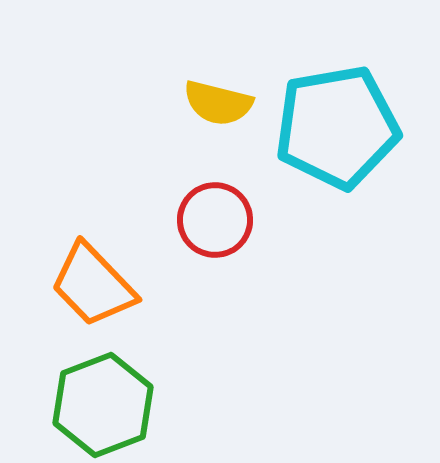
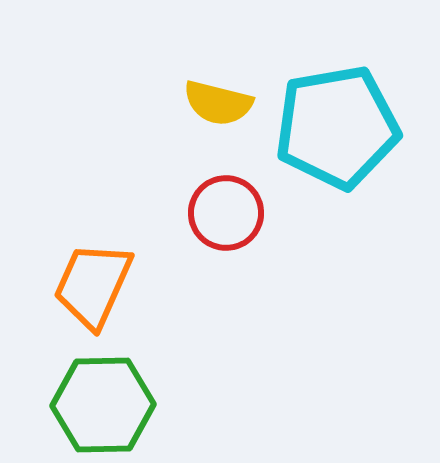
red circle: moved 11 px right, 7 px up
orange trapezoid: rotated 68 degrees clockwise
green hexagon: rotated 20 degrees clockwise
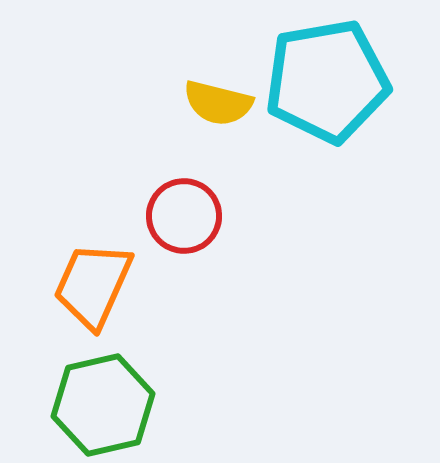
cyan pentagon: moved 10 px left, 46 px up
red circle: moved 42 px left, 3 px down
green hexagon: rotated 12 degrees counterclockwise
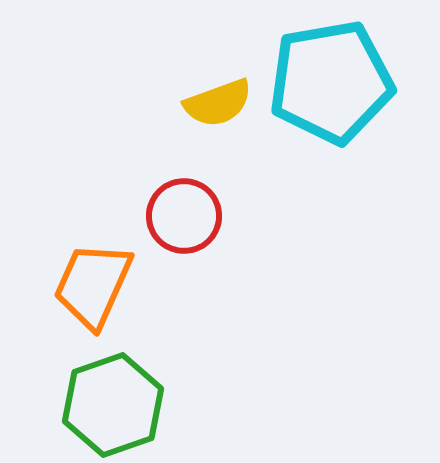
cyan pentagon: moved 4 px right, 1 px down
yellow semicircle: rotated 34 degrees counterclockwise
green hexagon: moved 10 px right; rotated 6 degrees counterclockwise
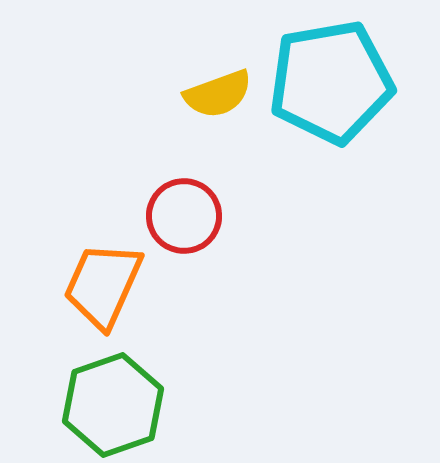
yellow semicircle: moved 9 px up
orange trapezoid: moved 10 px right
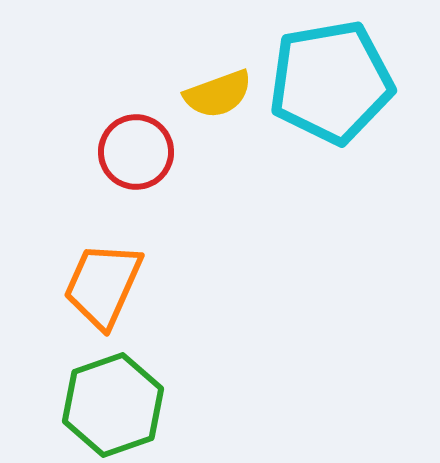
red circle: moved 48 px left, 64 px up
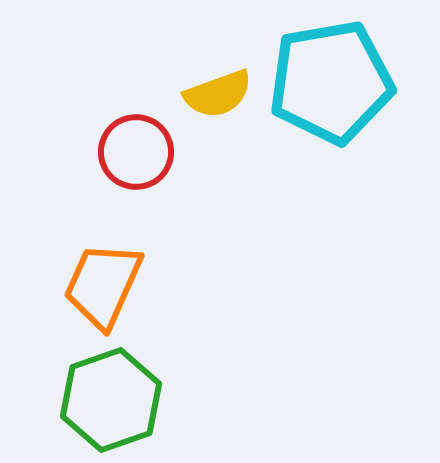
green hexagon: moved 2 px left, 5 px up
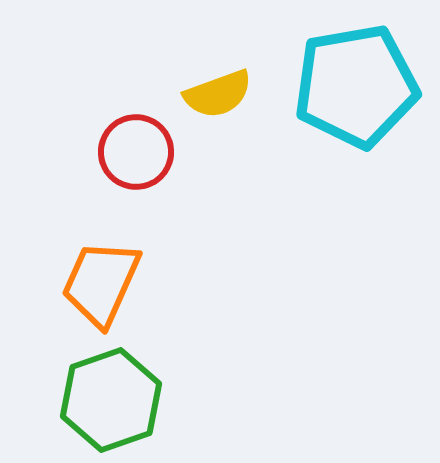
cyan pentagon: moved 25 px right, 4 px down
orange trapezoid: moved 2 px left, 2 px up
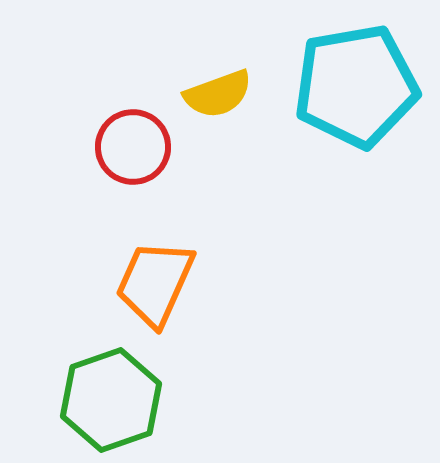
red circle: moved 3 px left, 5 px up
orange trapezoid: moved 54 px right
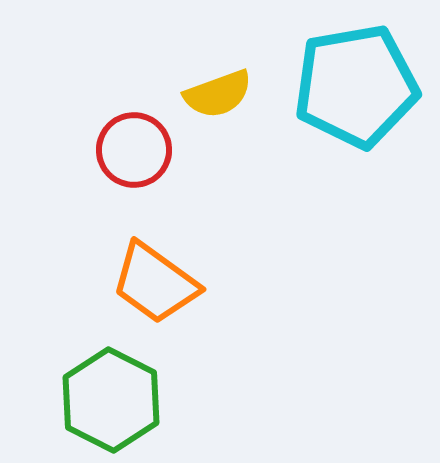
red circle: moved 1 px right, 3 px down
orange trapezoid: rotated 78 degrees counterclockwise
green hexagon: rotated 14 degrees counterclockwise
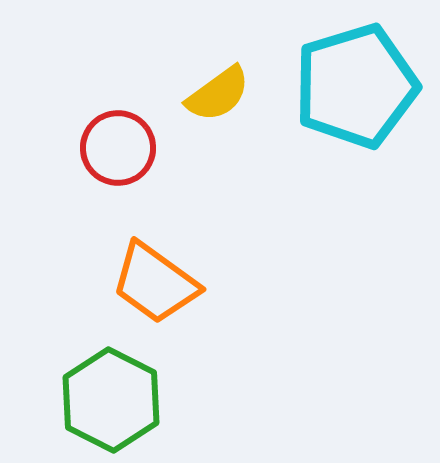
cyan pentagon: rotated 7 degrees counterclockwise
yellow semicircle: rotated 16 degrees counterclockwise
red circle: moved 16 px left, 2 px up
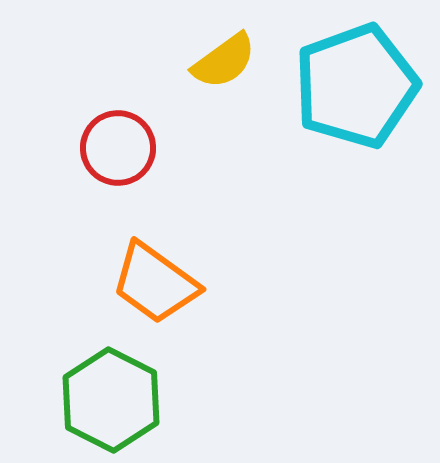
cyan pentagon: rotated 3 degrees counterclockwise
yellow semicircle: moved 6 px right, 33 px up
